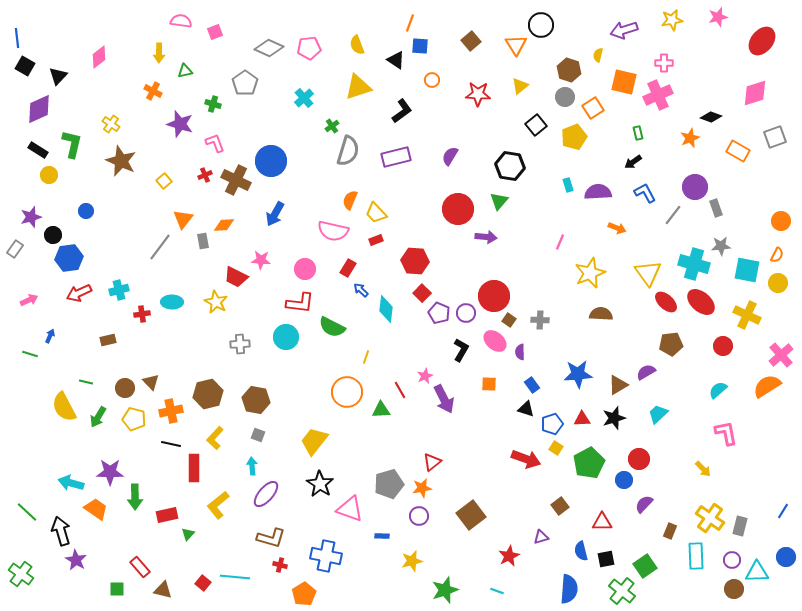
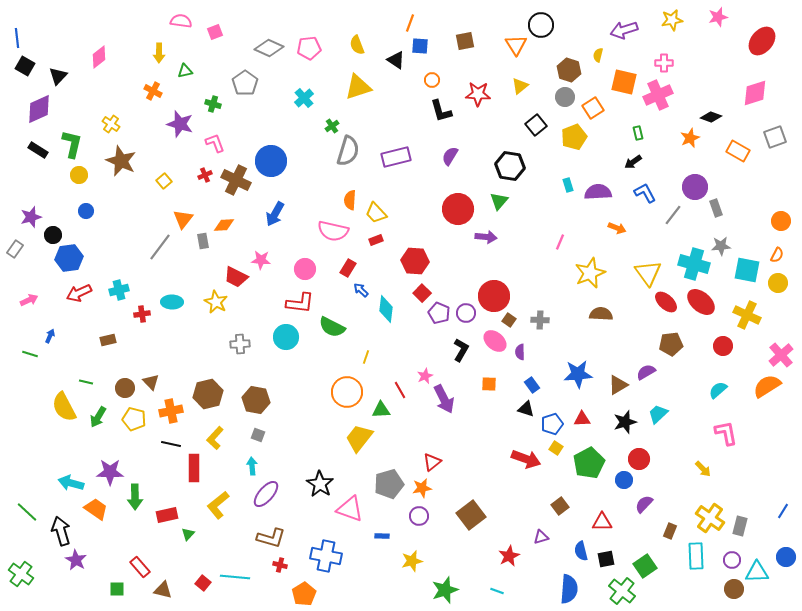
brown square at (471, 41): moved 6 px left; rotated 30 degrees clockwise
black L-shape at (402, 111): moved 39 px right; rotated 110 degrees clockwise
yellow circle at (49, 175): moved 30 px right
orange semicircle at (350, 200): rotated 18 degrees counterclockwise
black star at (614, 418): moved 11 px right, 4 px down
yellow trapezoid at (314, 441): moved 45 px right, 3 px up
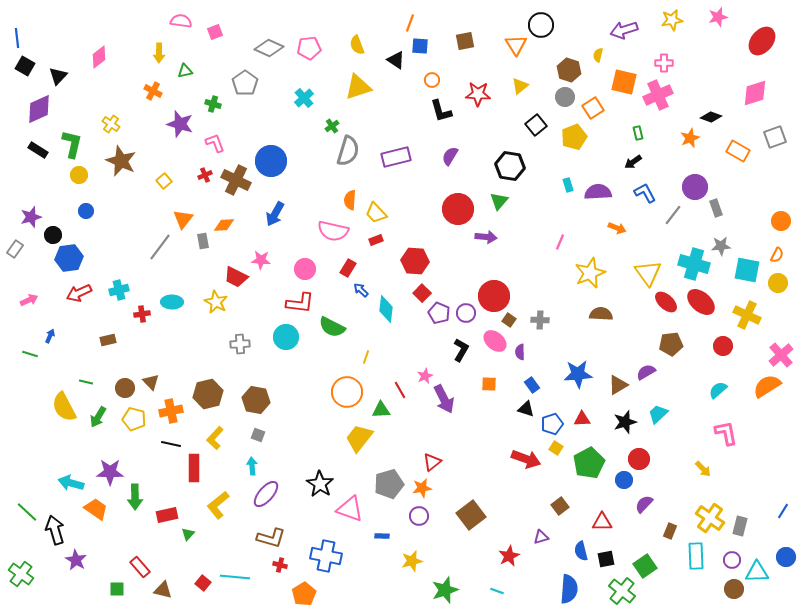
black arrow at (61, 531): moved 6 px left, 1 px up
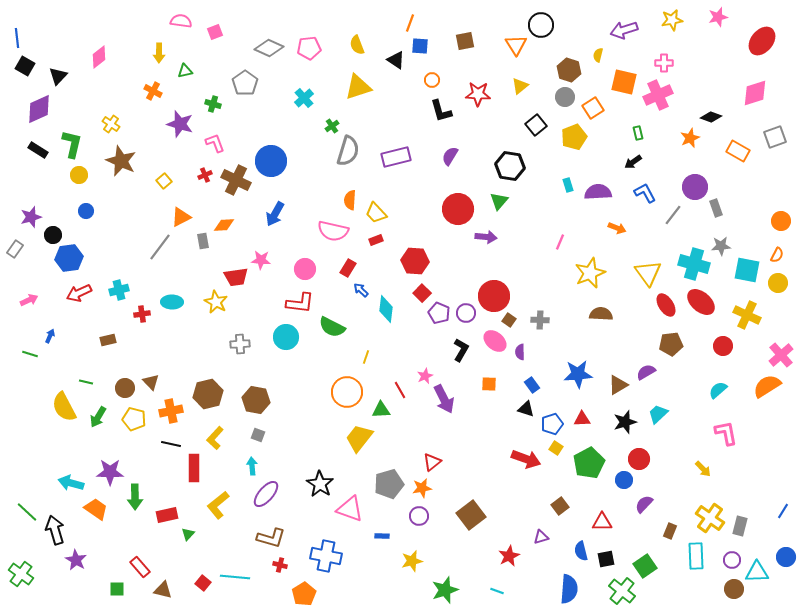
orange triangle at (183, 219): moved 2 px left, 2 px up; rotated 25 degrees clockwise
red trapezoid at (236, 277): rotated 35 degrees counterclockwise
red ellipse at (666, 302): moved 3 px down; rotated 15 degrees clockwise
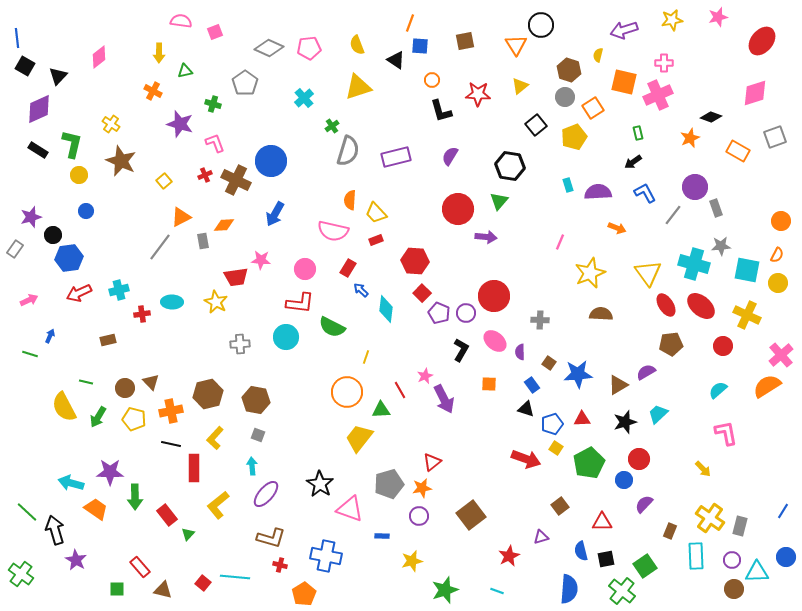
red ellipse at (701, 302): moved 4 px down
brown square at (509, 320): moved 40 px right, 43 px down
red rectangle at (167, 515): rotated 65 degrees clockwise
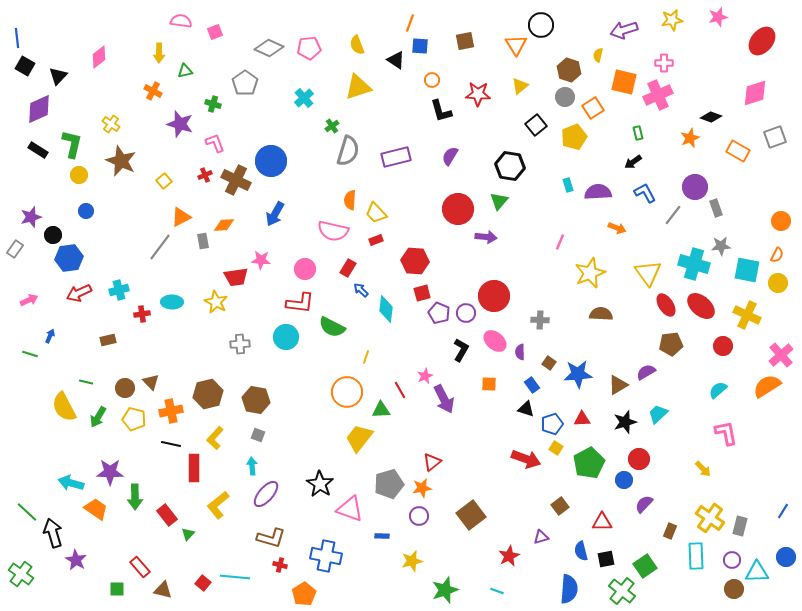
red square at (422, 293): rotated 30 degrees clockwise
black arrow at (55, 530): moved 2 px left, 3 px down
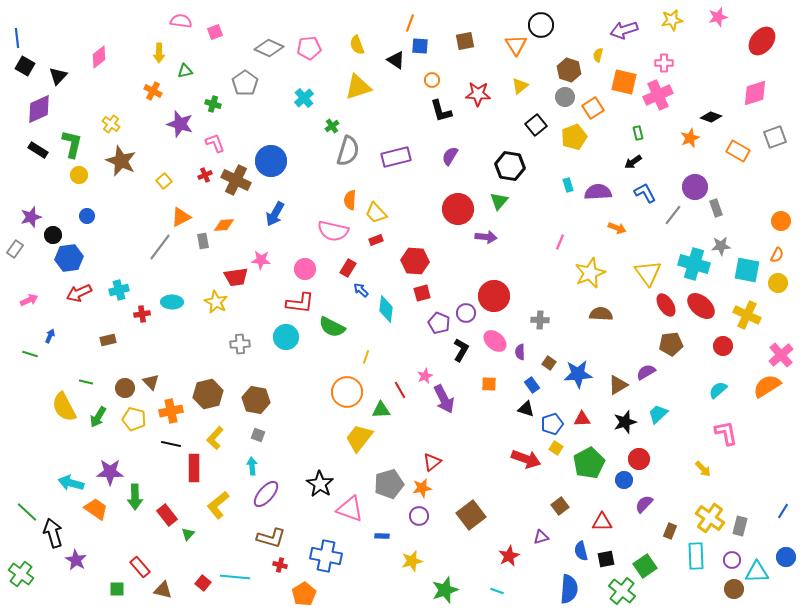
blue circle at (86, 211): moved 1 px right, 5 px down
purple pentagon at (439, 313): moved 10 px down
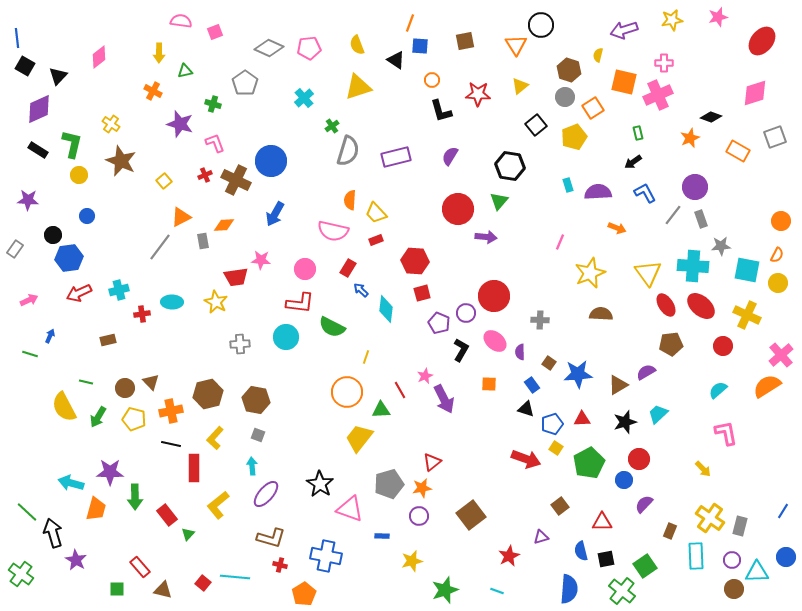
gray rectangle at (716, 208): moved 15 px left, 11 px down
purple star at (31, 217): moved 3 px left, 17 px up; rotated 20 degrees clockwise
cyan cross at (694, 264): moved 1 px left, 2 px down; rotated 12 degrees counterclockwise
orange trapezoid at (96, 509): rotated 70 degrees clockwise
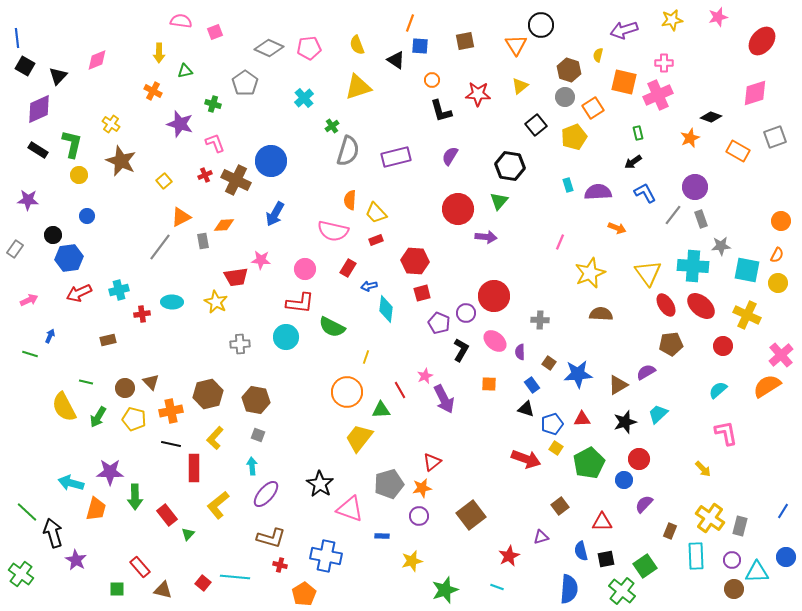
pink diamond at (99, 57): moved 2 px left, 3 px down; rotated 15 degrees clockwise
blue arrow at (361, 290): moved 8 px right, 4 px up; rotated 56 degrees counterclockwise
cyan line at (497, 591): moved 4 px up
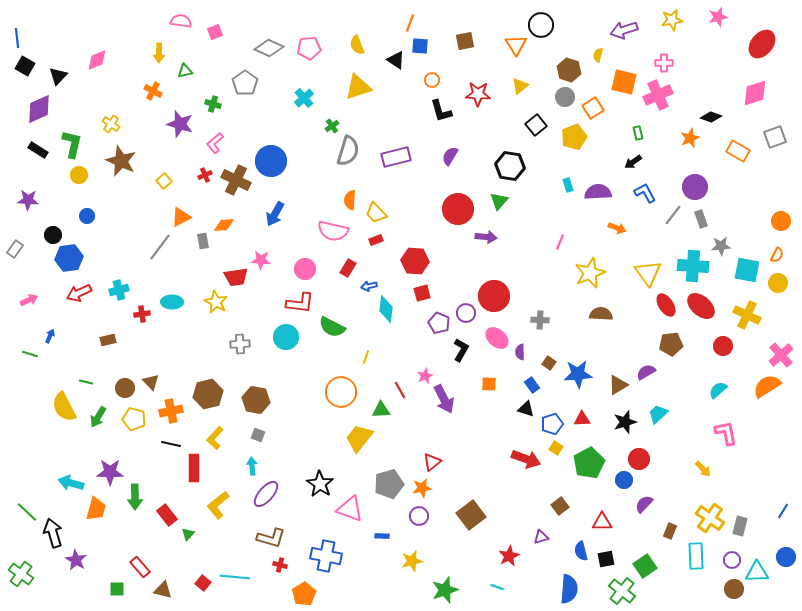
red ellipse at (762, 41): moved 3 px down
pink L-shape at (215, 143): rotated 110 degrees counterclockwise
pink ellipse at (495, 341): moved 2 px right, 3 px up
orange circle at (347, 392): moved 6 px left
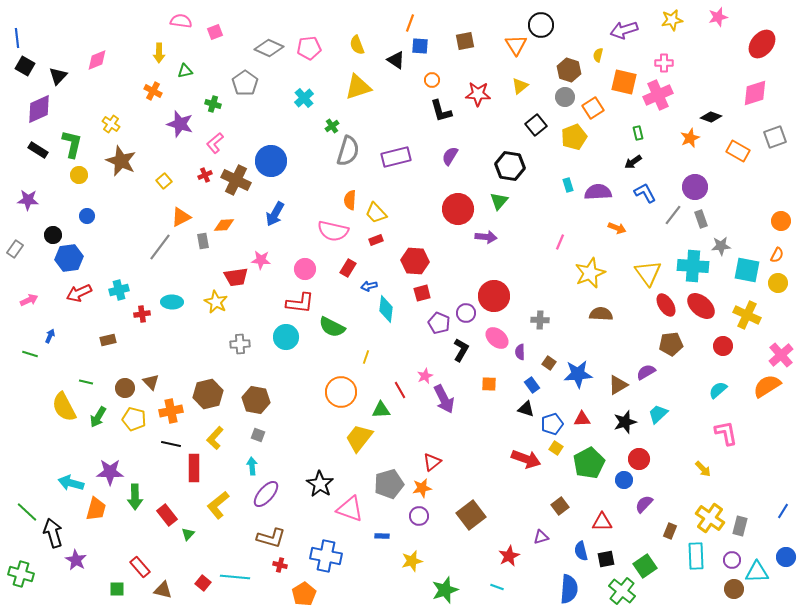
green cross at (21, 574): rotated 20 degrees counterclockwise
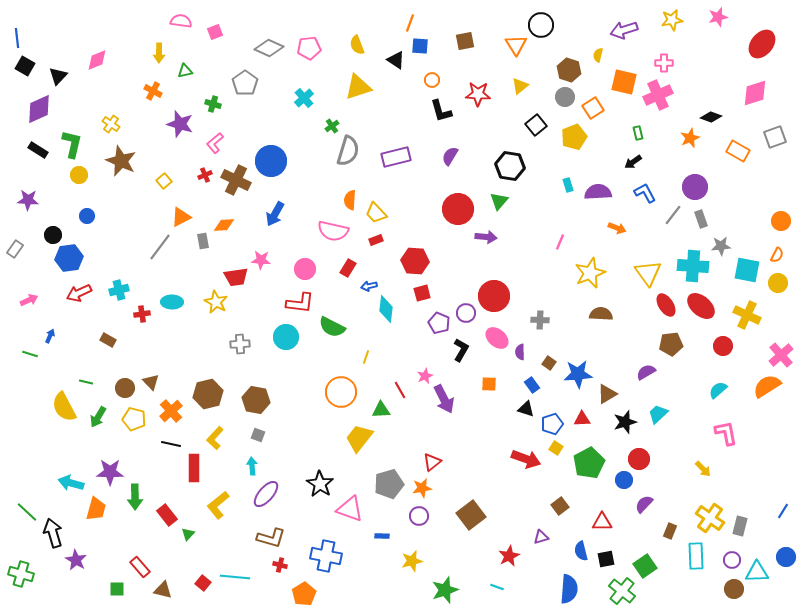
brown rectangle at (108, 340): rotated 42 degrees clockwise
brown triangle at (618, 385): moved 11 px left, 9 px down
orange cross at (171, 411): rotated 30 degrees counterclockwise
